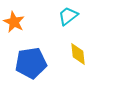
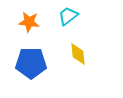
orange star: moved 15 px right; rotated 20 degrees counterclockwise
blue pentagon: rotated 8 degrees clockwise
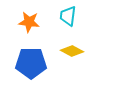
cyan trapezoid: rotated 45 degrees counterclockwise
yellow diamond: moved 6 px left, 3 px up; rotated 55 degrees counterclockwise
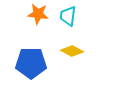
orange star: moved 9 px right, 8 px up
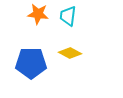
yellow diamond: moved 2 px left, 2 px down
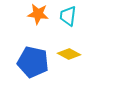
yellow diamond: moved 1 px left, 1 px down
blue pentagon: moved 2 px right, 1 px up; rotated 12 degrees clockwise
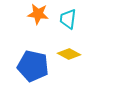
cyan trapezoid: moved 3 px down
blue pentagon: moved 4 px down
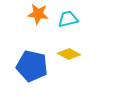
cyan trapezoid: rotated 70 degrees clockwise
blue pentagon: moved 1 px left
